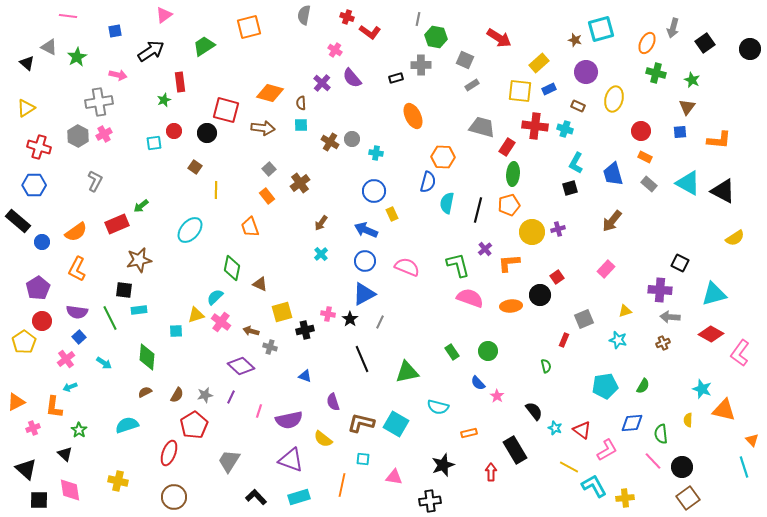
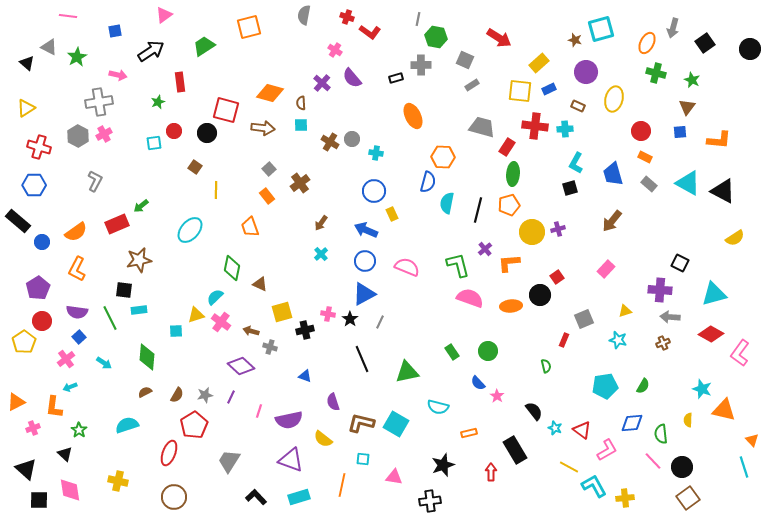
green star at (164, 100): moved 6 px left, 2 px down
cyan cross at (565, 129): rotated 21 degrees counterclockwise
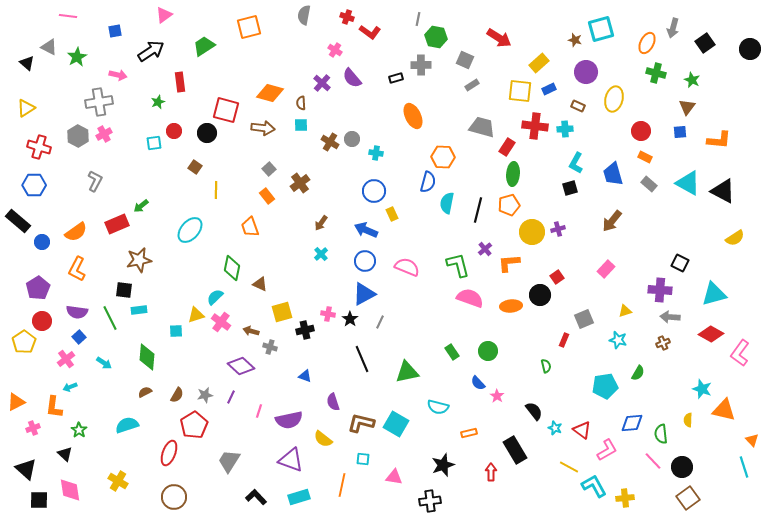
green semicircle at (643, 386): moved 5 px left, 13 px up
yellow cross at (118, 481): rotated 18 degrees clockwise
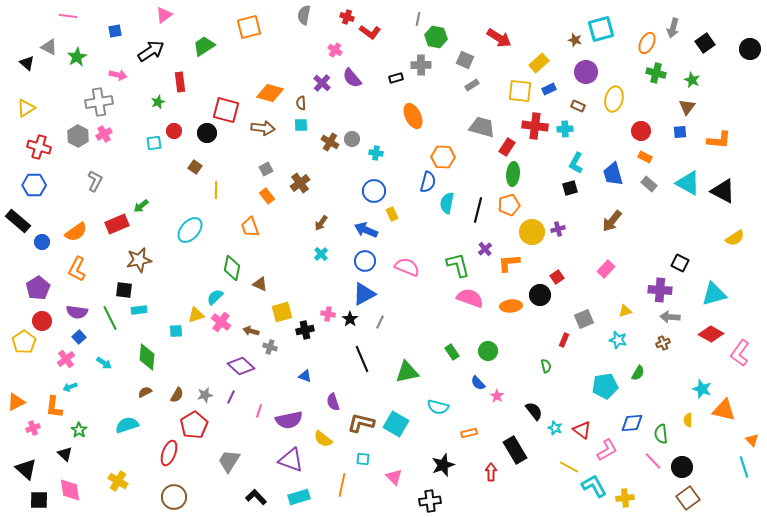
gray square at (269, 169): moved 3 px left; rotated 16 degrees clockwise
pink triangle at (394, 477): rotated 36 degrees clockwise
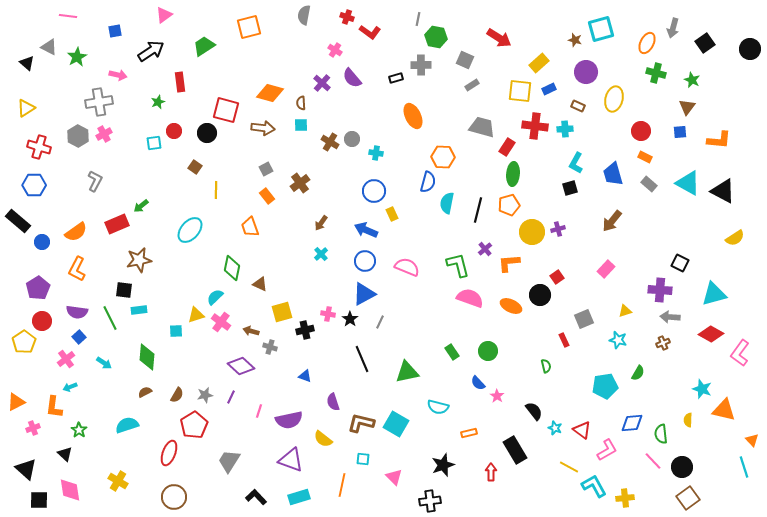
orange ellipse at (511, 306): rotated 30 degrees clockwise
red rectangle at (564, 340): rotated 48 degrees counterclockwise
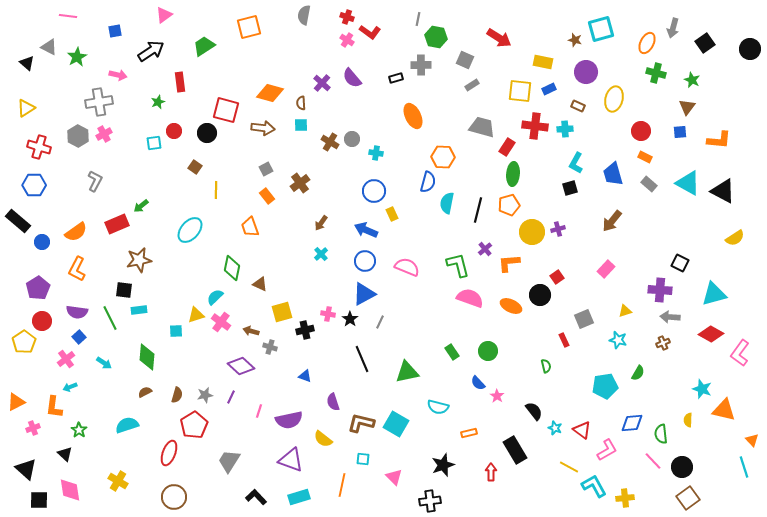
pink cross at (335, 50): moved 12 px right, 10 px up
yellow rectangle at (539, 63): moved 4 px right, 1 px up; rotated 54 degrees clockwise
brown semicircle at (177, 395): rotated 14 degrees counterclockwise
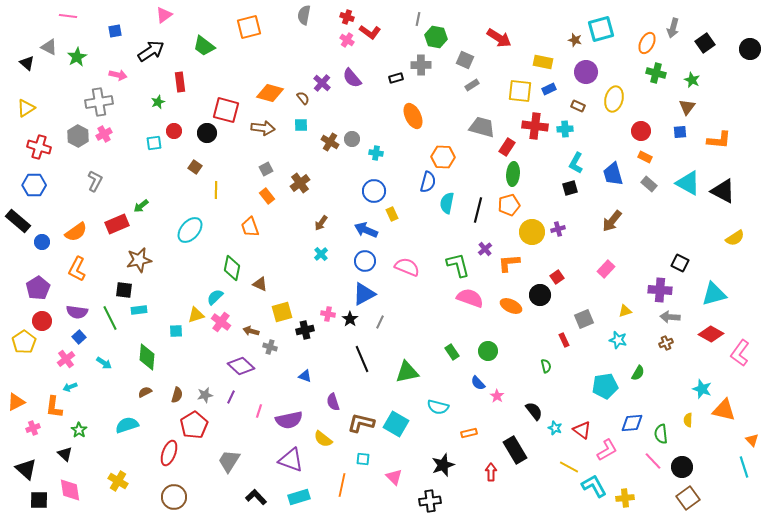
green trapezoid at (204, 46): rotated 110 degrees counterclockwise
brown semicircle at (301, 103): moved 2 px right, 5 px up; rotated 144 degrees clockwise
brown cross at (663, 343): moved 3 px right
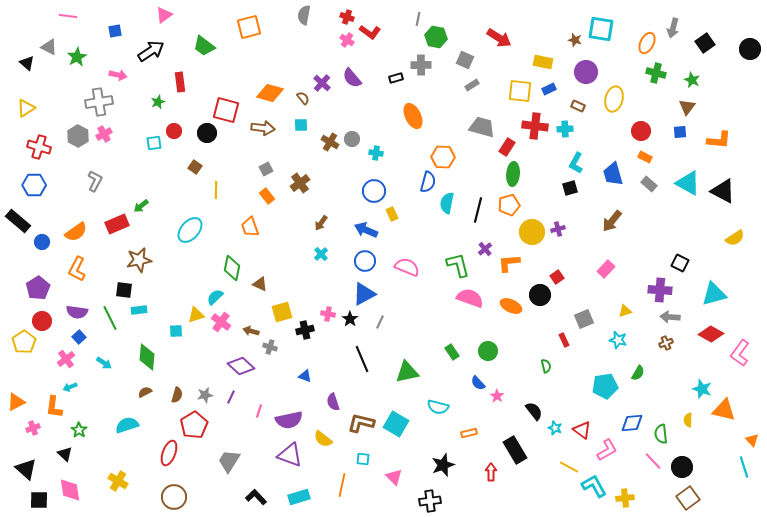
cyan square at (601, 29): rotated 24 degrees clockwise
purple triangle at (291, 460): moved 1 px left, 5 px up
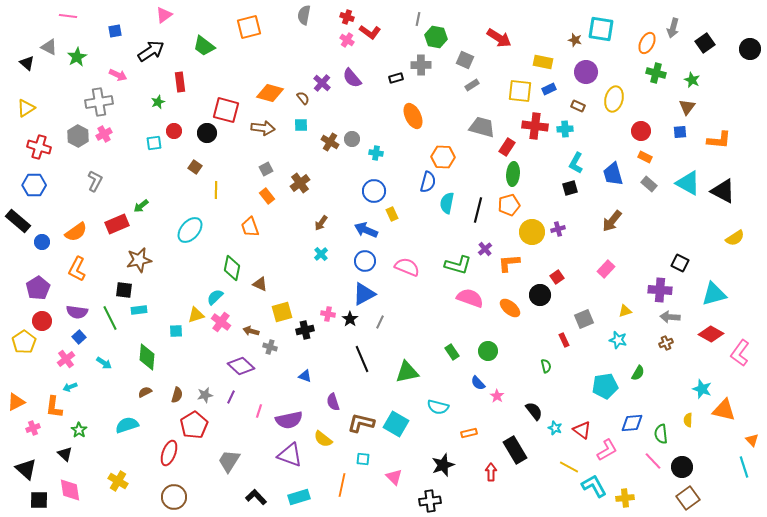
pink arrow at (118, 75): rotated 12 degrees clockwise
green L-shape at (458, 265): rotated 120 degrees clockwise
orange ellipse at (511, 306): moved 1 px left, 2 px down; rotated 15 degrees clockwise
